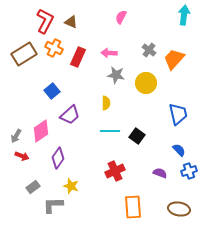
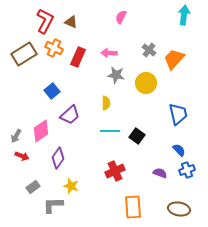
blue cross: moved 2 px left, 1 px up
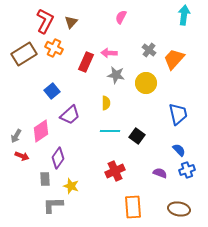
brown triangle: rotated 48 degrees clockwise
red rectangle: moved 8 px right, 5 px down
gray rectangle: moved 12 px right, 8 px up; rotated 56 degrees counterclockwise
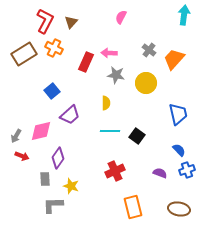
pink diamond: rotated 20 degrees clockwise
orange rectangle: rotated 10 degrees counterclockwise
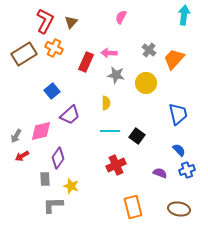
red arrow: rotated 128 degrees clockwise
red cross: moved 1 px right, 6 px up
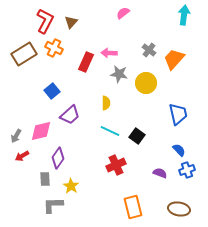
pink semicircle: moved 2 px right, 4 px up; rotated 24 degrees clockwise
gray star: moved 3 px right, 1 px up
cyan line: rotated 24 degrees clockwise
yellow star: rotated 14 degrees clockwise
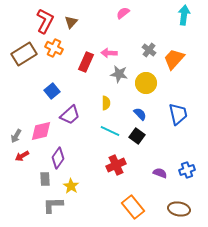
blue semicircle: moved 39 px left, 36 px up
orange rectangle: rotated 25 degrees counterclockwise
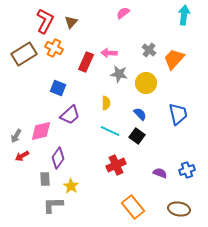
blue square: moved 6 px right, 3 px up; rotated 28 degrees counterclockwise
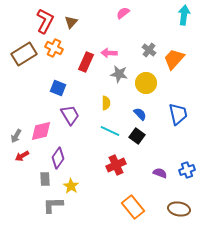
purple trapezoid: rotated 80 degrees counterclockwise
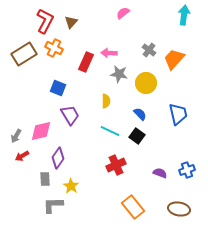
yellow semicircle: moved 2 px up
